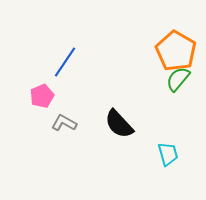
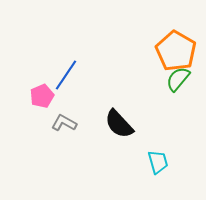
blue line: moved 1 px right, 13 px down
cyan trapezoid: moved 10 px left, 8 px down
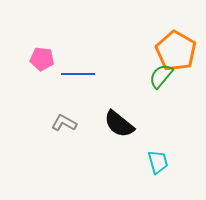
blue line: moved 12 px right, 1 px up; rotated 56 degrees clockwise
green semicircle: moved 17 px left, 3 px up
pink pentagon: moved 37 px up; rotated 30 degrees clockwise
black semicircle: rotated 8 degrees counterclockwise
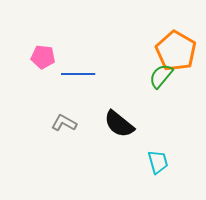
pink pentagon: moved 1 px right, 2 px up
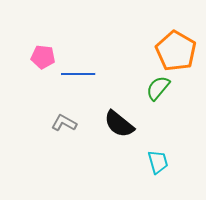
green semicircle: moved 3 px left, 12 px down
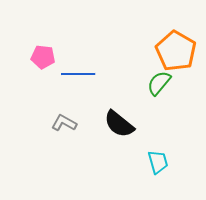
green semicircle: moved 1 px right, 5 px up
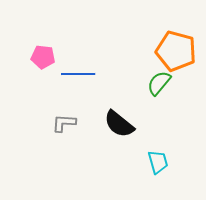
orange pentagon: rotated 15 degrees counterclockwise
gray L-shape: rotated 25 degrees counterclockwise
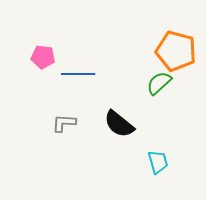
green semicircle: rotated 8 degrees clockwise
